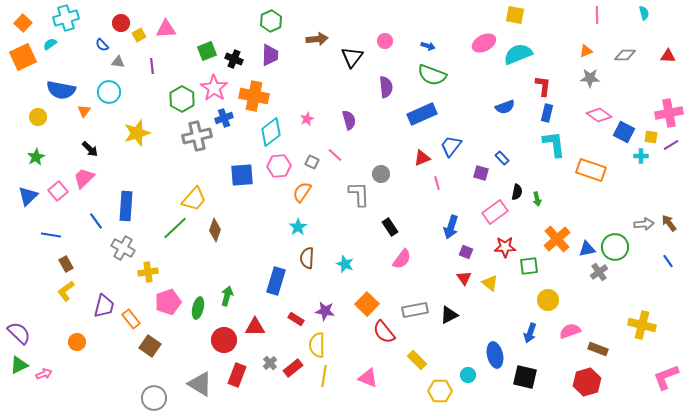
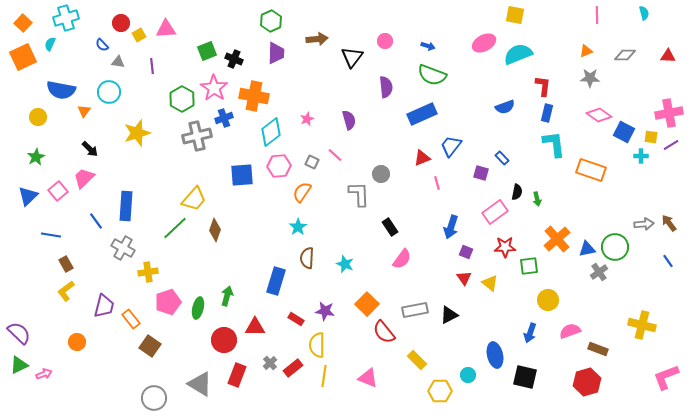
cyan semicircle at (50, 44): rotated 32 degrees counterclockwise
purple trapezoid at (270, 55): moved 6 px right, 2 px up
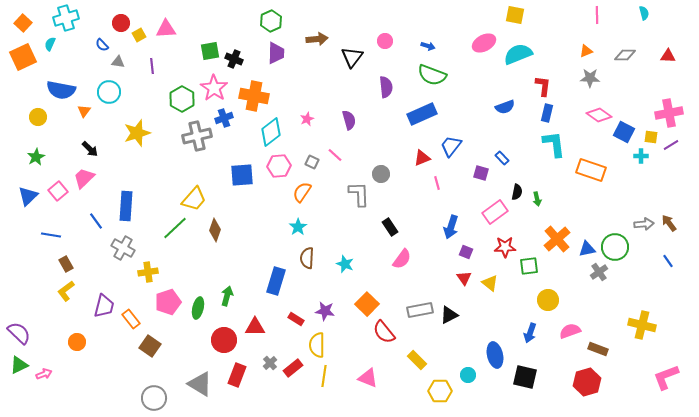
green square at (207, 51): moved 3 px right; rotated 12 degrees clockwise
gray rectangle at (415, 310): moved 5 px right
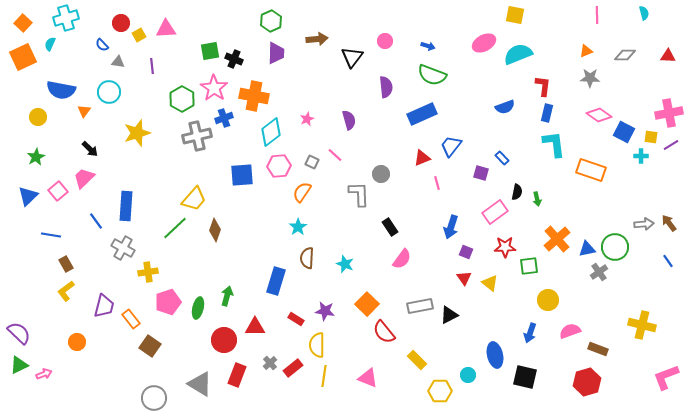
gray rectangle at (420, 310): moved 4 px up
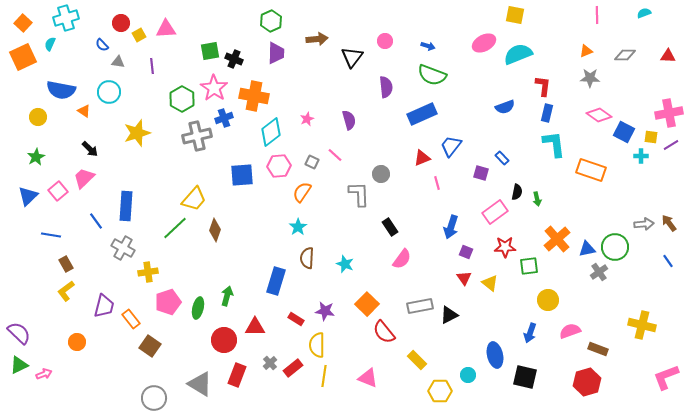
cyan semicircle at (644, 13): rotated 96 degrees counterclockwise
orange triangle at (84, 111): rotated 32 degrees counterclockwise
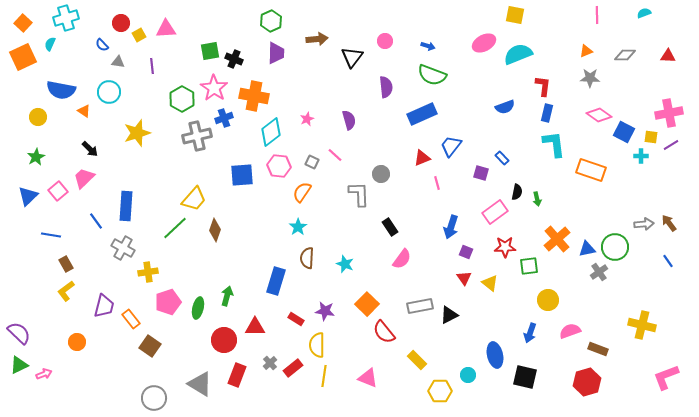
pink hexagon at (279, 166): rotated 10 degrees clockwise
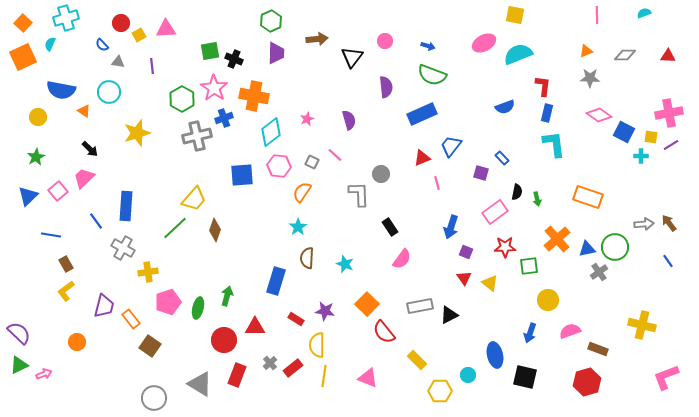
orange rectangle at (591, 170): moved 3 px left, 27 px down
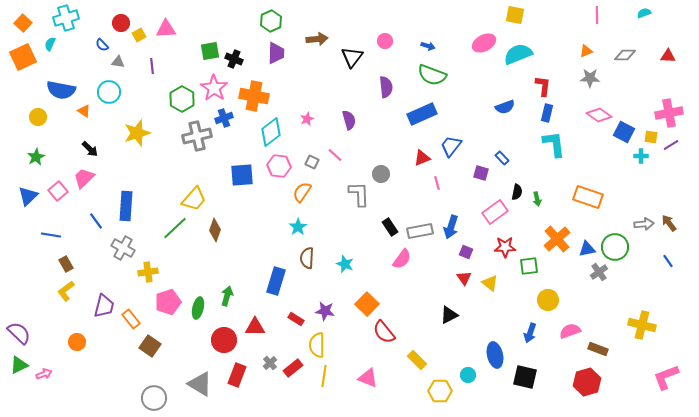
gray rectangle at (420, 306): moved 75 px up
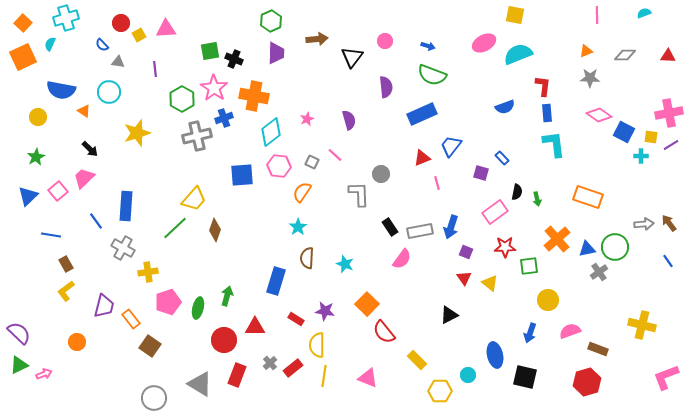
purple line at (152, 66): moved 3 px right, 3 px down
blue rectangle at (547, 113): rotated 18 degrees counterclockwise
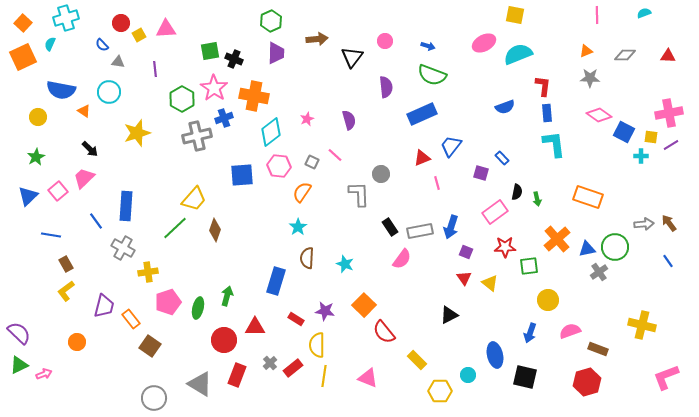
orange square at (367, 304): moved 3 px left, 1 px down
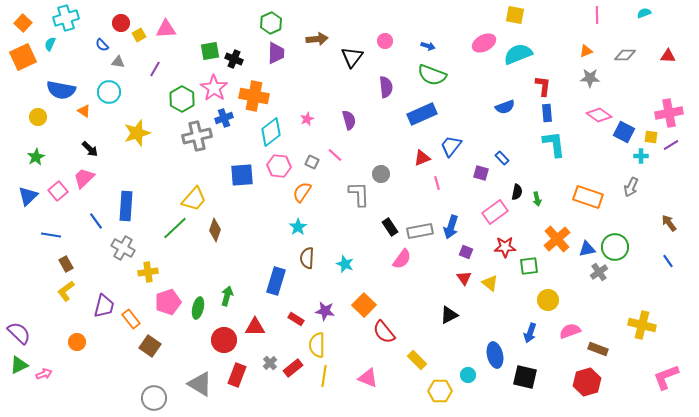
green hexagon at (271, 21): moved 2 px down
purple line at (155, 69): rotated 35 degrees clockwise
gray arrow at (644, 224): moved 13 px left, 37 px up; rotated 120 degrees clockwise
